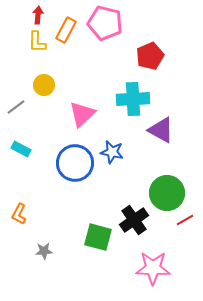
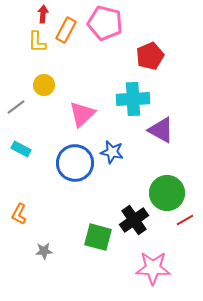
red arrow: moved 5 px right, 1 px up
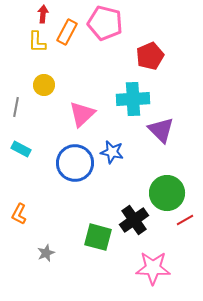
orange rectangle: moved 1 px right, 2 px down
gray line: rotated 42 degrees counterclockwise
purple triangle: rotated 16 degrees clockwise
gray star: moved 2 px right, 2 px down; rotated 18 degrees counterclockwise
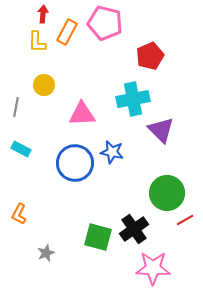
cyan cross: rotated 8 degrees counterclockwise
pink triangle: rotated 40 degrees clockwise
black cross: moved 9 px down
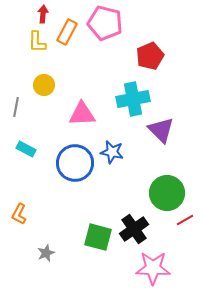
cyan rectangle: moved 5 px right
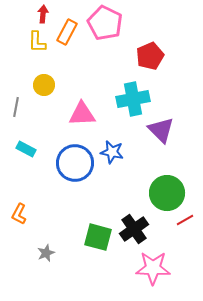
pink pentagon: rotated 12 degrees clockwise
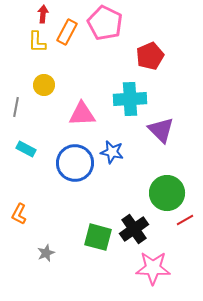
cyan cross: moved 3 px left; rotated 8 degrees clockwise
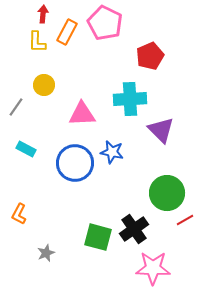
gray line: rotated 24 degrees clockwise
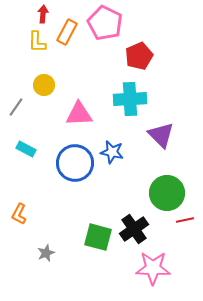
red pentagon: moved 11 px left
pink triangle: moved 3 px left
purple triangle: moved 5 px down
red line: rotated 18 degrees clockwise
